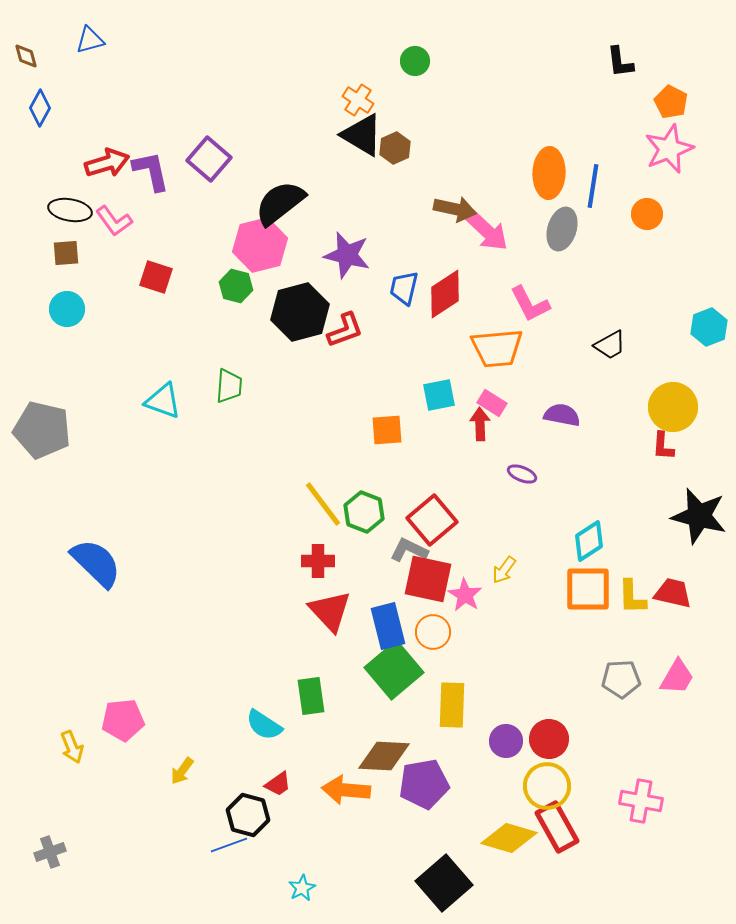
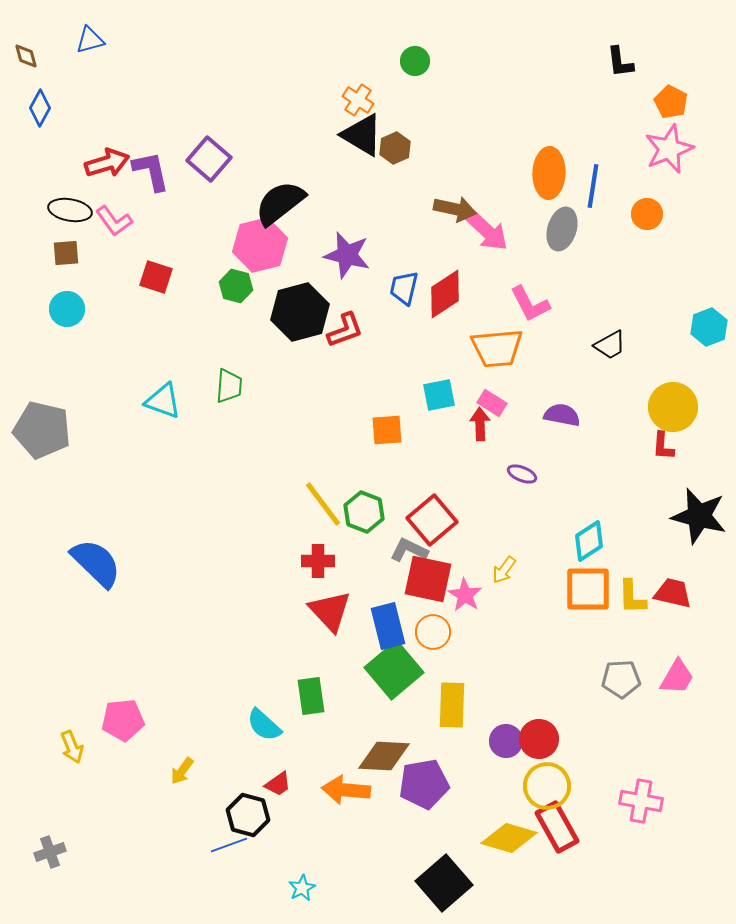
cyan semicircle at (264, 725): rotated 9 degrees clockwise
red circle at (549, 739): moved 10 px left
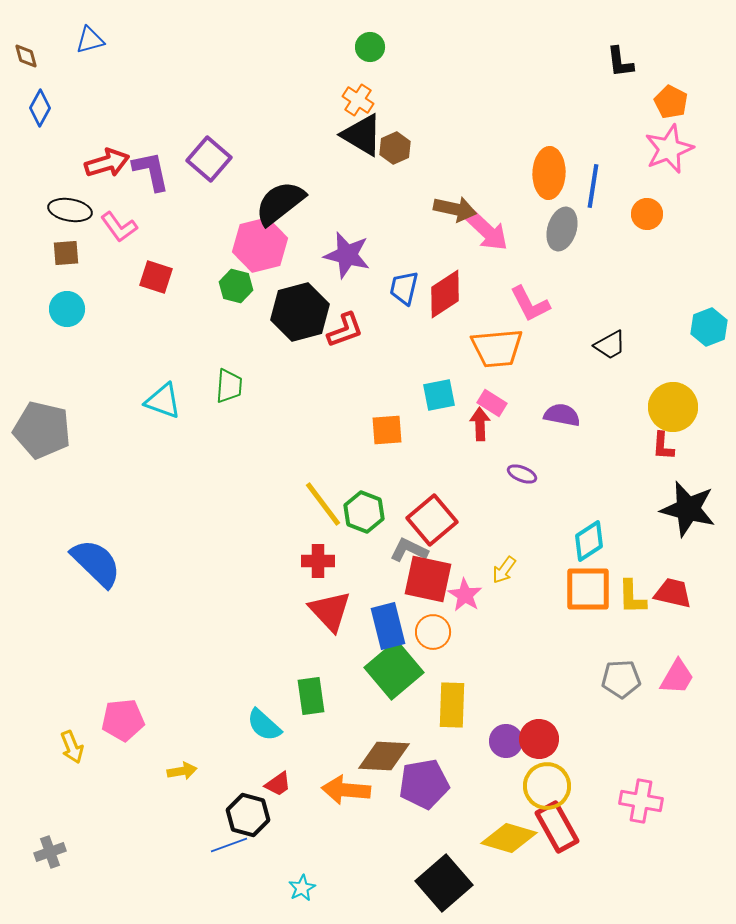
green circle at (415, 61): moved 45 px left, 14 px up
pink L-shape at (114, 221): moved 5 px right, 6 px down
black star at (699, 516): moved 11 px left, 7 px up
yellow arrow at (182, 771): rotated 136 degrees counterclockwise
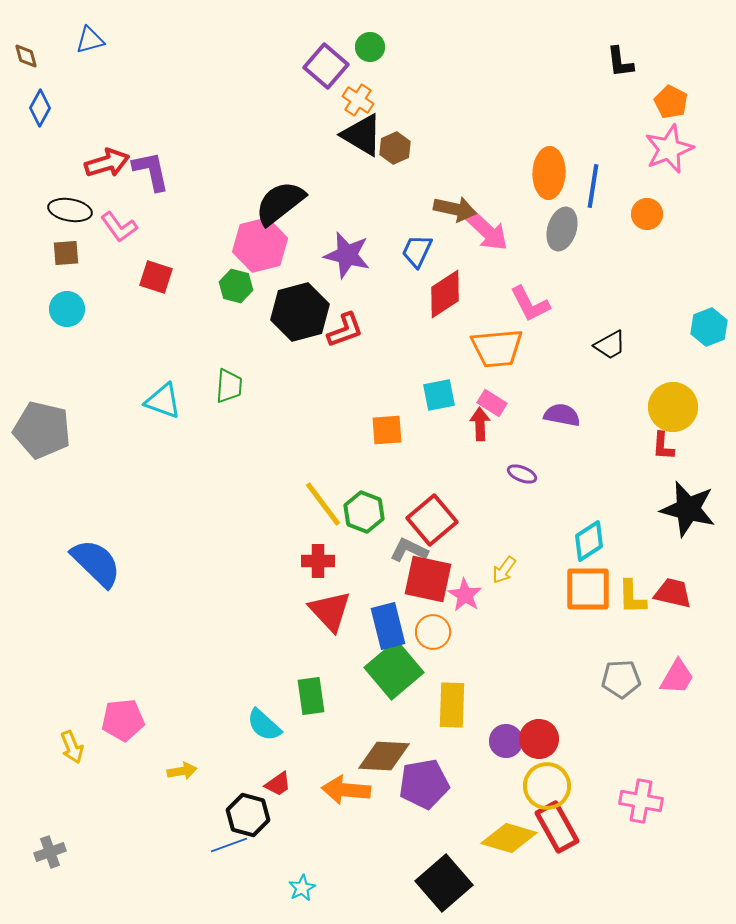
purple square at (209, 159): moved 117 px right, 93 px up
blue trapezoid at (404, 288): moved 13 px right, 37 px up; rotated 12 degrees clockwise
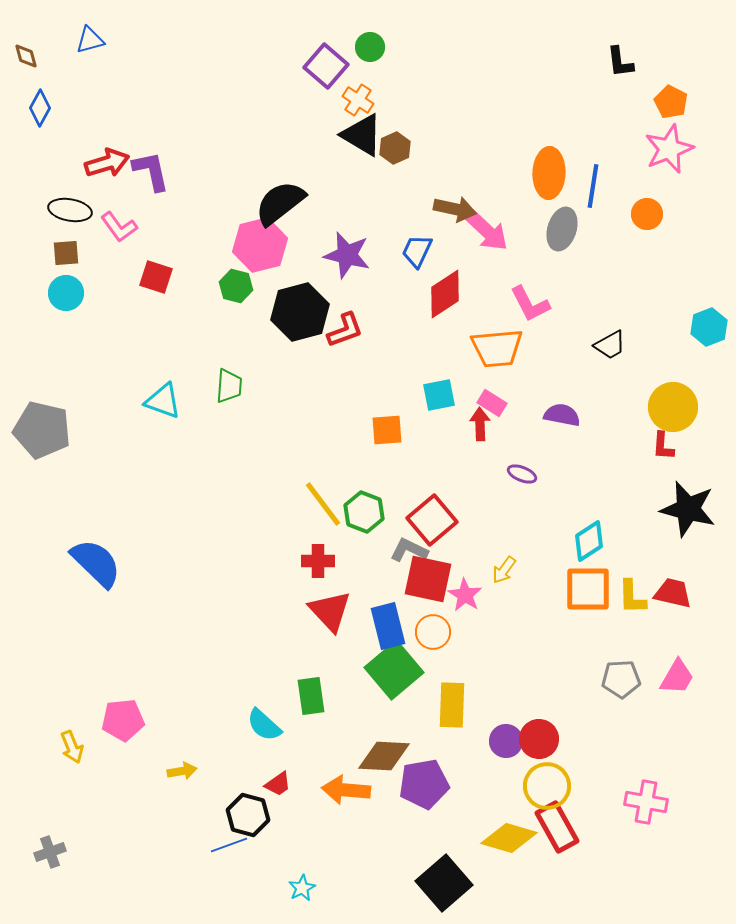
cyan circle at (67, 309): moved 1 px left, 16 px up
pink cross at (641, 801): moved 5 px right, 1 px down
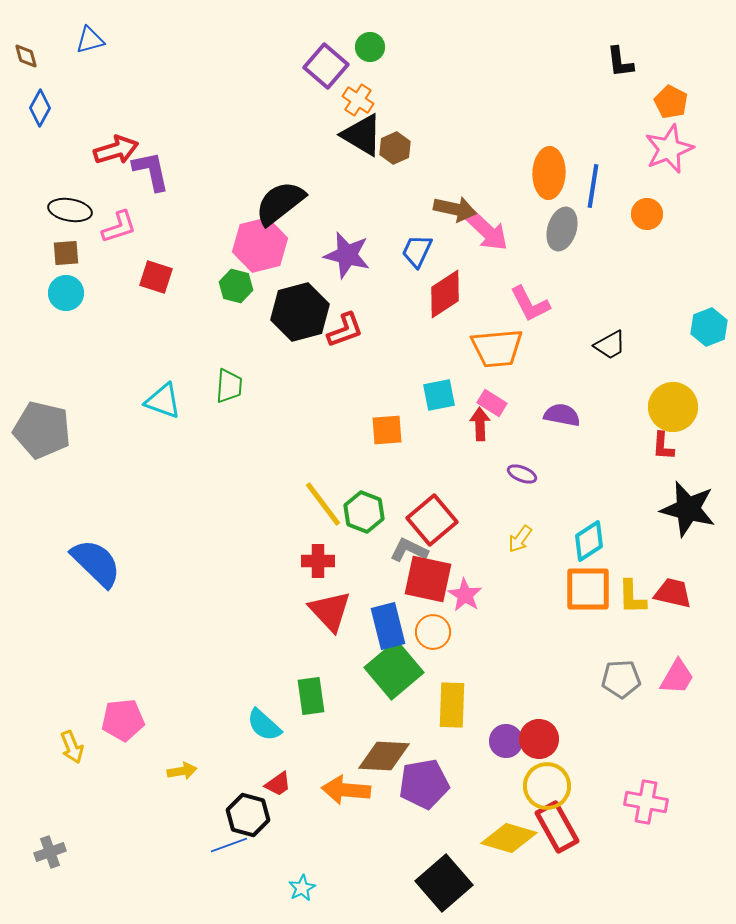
red arrow at (107, 163): moved 9 px right, 13 px up
pink L-shape at (119, 227): rotated 72 degrees counterclockwise
yellow arrow at (504, 570): moved 16 px right, 31 px up
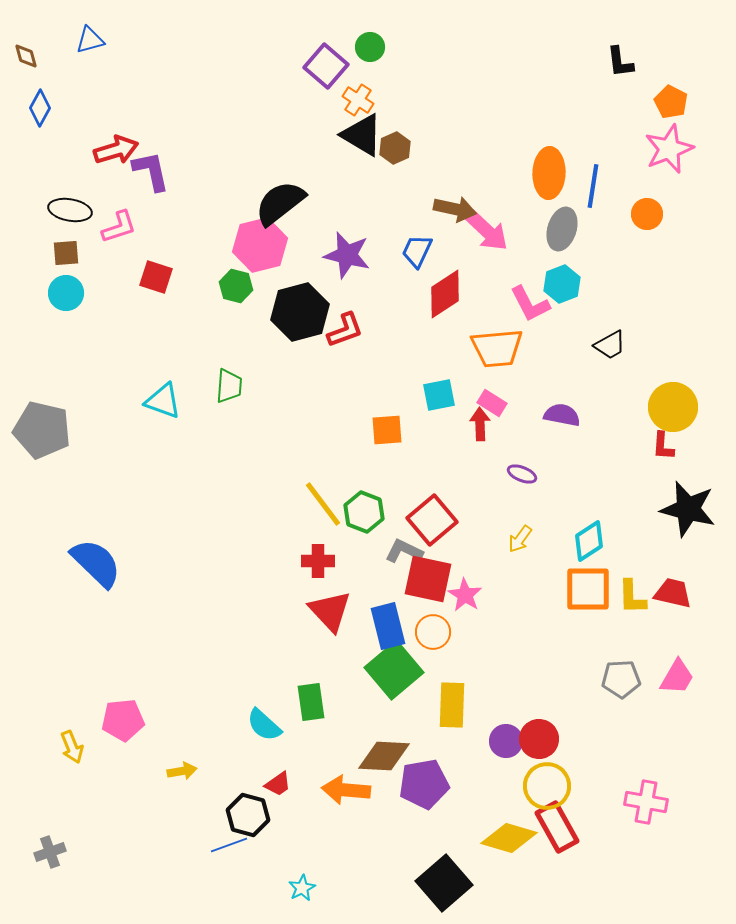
cyan hexagon at (709, 327): moved 147 px left, 43 px up
gray L-shape at (409, 550): moved 5 px left, 1 px down
green rectangle at (311, 696): moved 6 px down
